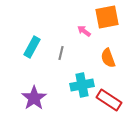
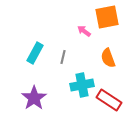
cyan rectangle: moved 3 px right, 6 px down
gray line: moved 2 px right, 4 px down
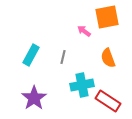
cyan rectangle: moved 4 px left, 2 px down
red rectangle: moved 1 px left, 1 px down
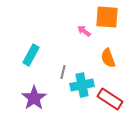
orange square: rotated 15 degrees clockwise
gray line: moved 15 px down
red rectangle: moved 2 px right, 2 px up
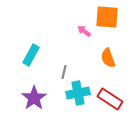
gray line: moved 1 px right
cyan cross: moved 4 px left, 8 px down
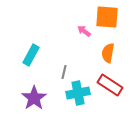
orange semicircle: moved 5 px up; rotated 30 degrees clockwise
red rectangle: moved 14 px up
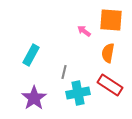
orange square: moved 4 px right, 3 px down
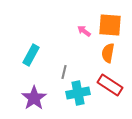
orange square: moved 1 px left, 5 px down
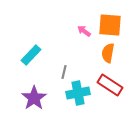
cyan rectangle: rotated 15 degrees clockwise
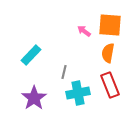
red rectangle: rotated 35 degrees clockwise
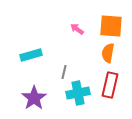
orange square: moved 1 px right, 1 px down
pink arrow: moved 7 px left, 2 px up
cyan rectangle: rotated 30 degrees clockwise
red rectangle: rotated 35 degrees clockwise
